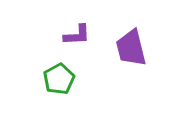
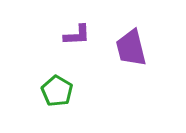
green pentagon: moved 2 px left, 12 px down; rotated 12 degrees counterclockwise
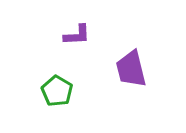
purple trapezoid: moved 21 px down
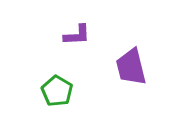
purple trapezoid: moved 2 px up
